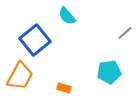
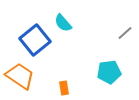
cyan semicircle: moved 4 px left, 7 px down
orange trapezoid: rotated 84 degrees counterclockwise
orange rectangle: rotated 64 degrees clockwise
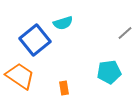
cyan semicircle: rotated 66 degrees counterclockwise
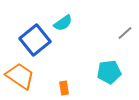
cyan semicircle: rotated 18 degrees counterclockwise
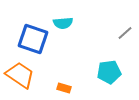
cyan semicircle: rotated 30 degrees clockwise
blue square: moved 2 px left, 1 px up; rotated 32 degrees counterclockwise
orange trapezoid: moved 1 px up
orange rectangle: rotated 64 degrees counterclockwise
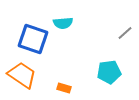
orange trapezoid: moved 2 px right
